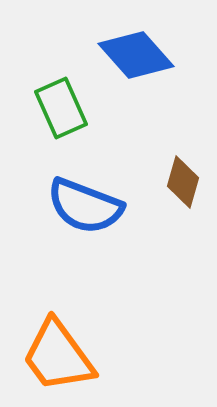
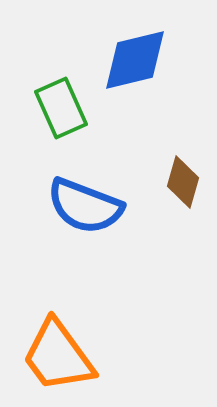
blue diamond: moved 1 px left, 5 px down; rotated 62 degrees counterclockwise
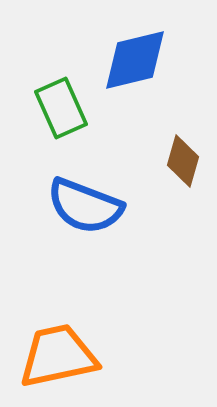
brown diamond: moved 21 px up
orange trapezoid: rotated 114 degrees clockwise
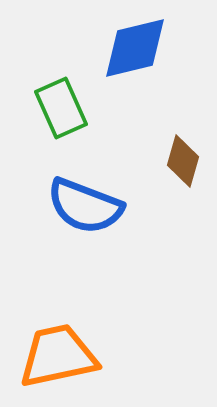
blue diamond: moved 12 px up
